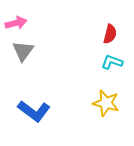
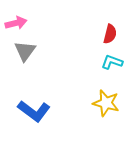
gray triangle: moved 2 px right
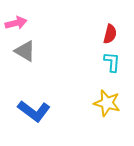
gray triangle: rotated 35 degrees counterclockwise
cyan L-shape: rotated 75 degrees clockwise
yellow star: moved 1 px right
